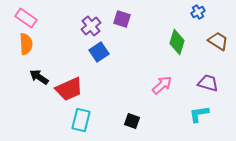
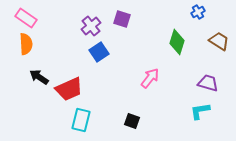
brown trapezoid: moved 1 px right
pink arrow: moved 12 px left, 7 px up; rotated 10 degrees counterclockwise
cyan L-shape: moved 1 px right, 3 px up
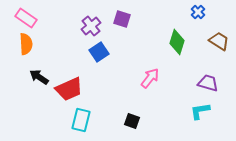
blue cross: rotated 16 degrees counterclockwise
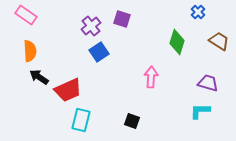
pink rectangle: moved 3 px up
orange semicircle: moved 4 px right, 7 px down
pink arrow: moved 1 px right, 1 px up; rotated 35 degrees counterclockwise
red trapezoid: moved 1 px left, 1 px down
cyan L-shape: rotated 10 degrees clockwise
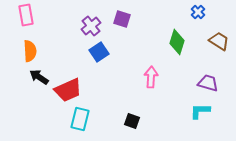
pink rectangle: rotated 45 degrees clockwise
cyan rectangle: moved 1 px left, 1 px up
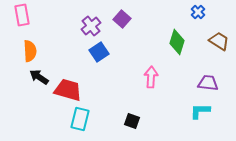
pink rectangle: moved 4 px left
purple square: rotated 24 degrees clockwise
purple trapezoid: rotated 10 degrees counterclockwise
red trapezoid: rotated 140 degrees counterclockwise
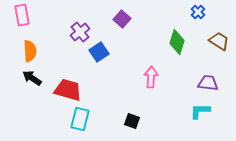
purple cross: moved 11 px left, 6 px down
black arrow: moved 7 px left, 1 px down
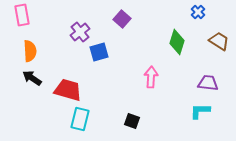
blue square: rotated 18 degrees clockwise
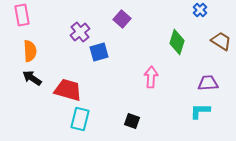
blue cross: moved 2 px right, 2 px up
brown trapezoid: moved 2 px right
purple trapezoid: rotated 10 degrees counterclockwise
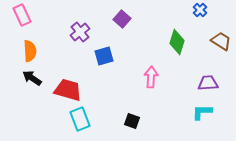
pink rectangle: rotated 15 degrees counterclockwise
blue square: moved 5 px right, 4 px down
cyan L-shape: moved 2 px right, 1 px down
cyan rectangle: rotated 35 degrees counterclockwise
